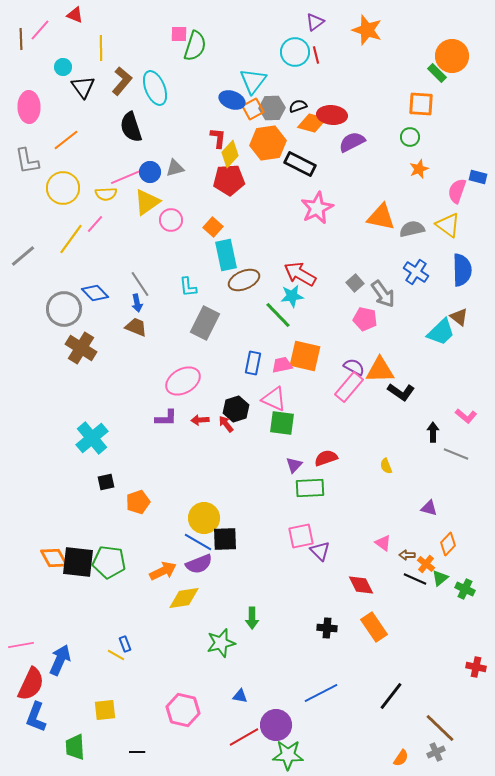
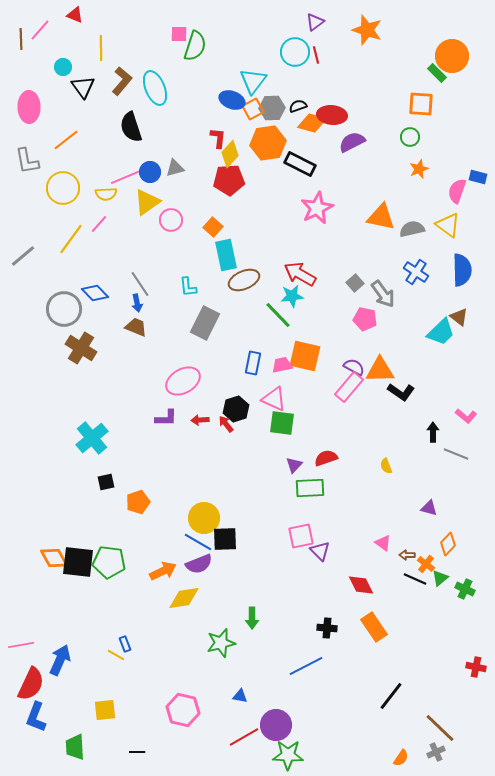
pink line at (95, 224): moved 4 px right
blue line at (321, 693): moved 15 px left, 27 px up
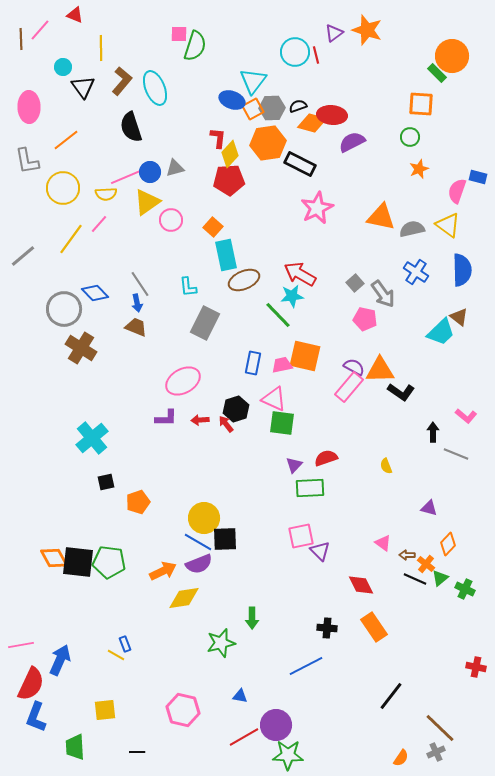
purple triangle at (315, 22): moved 19 px right, 11 px down
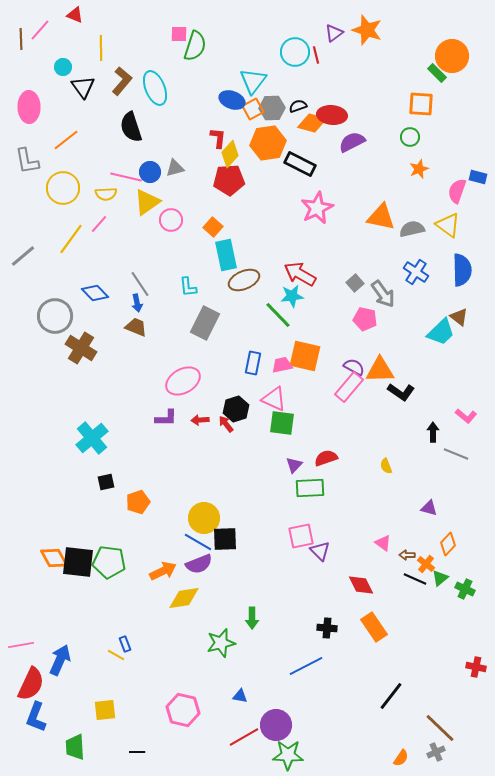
pink line at (126, 177): rotated 36 degrees clockwise
gray circle at (64, 309): moved 9 px left, 7 px down
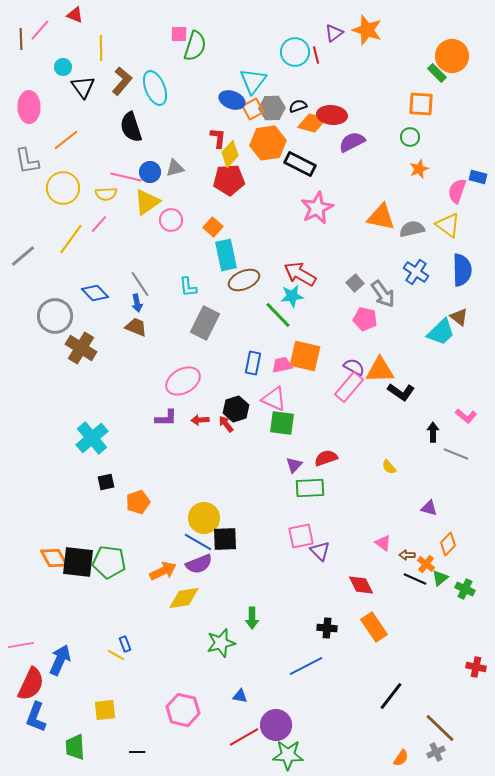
yellow semicircle at (386, 466): moved 3 px right, 1 px down; rotated 21 degrees counterclockwise
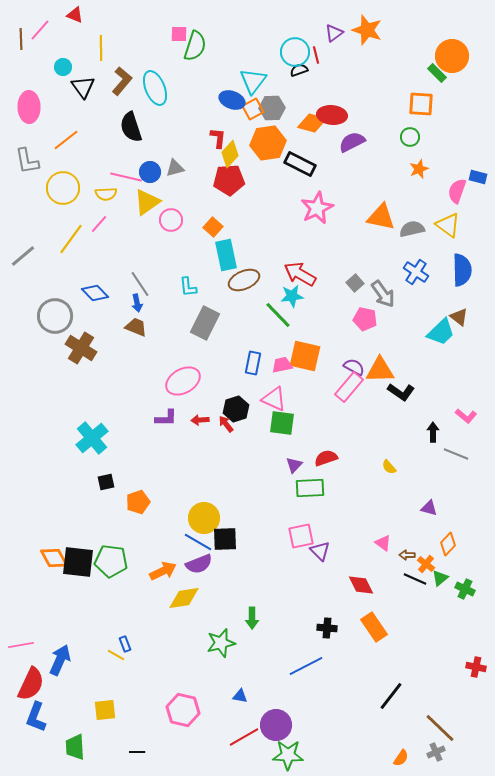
black semicircle at (298, 106): moved 1 px right, 36 px up
green pentagon at (109, 562): moved 2 px right, 1 px up
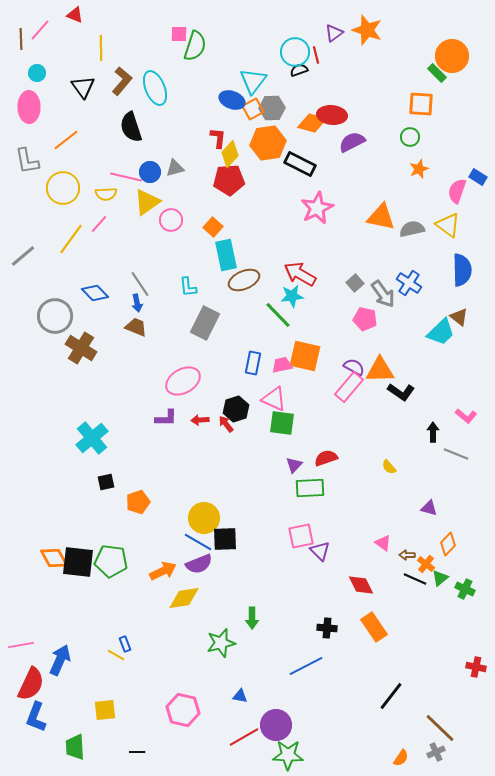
cyan circle at (63, 67): moved 26 px left, 6 px down
blue rectangle at (478, 177): rotated 18 degrees clockwise
blue cross at (416, 272): moved 7 px left, 11 px down
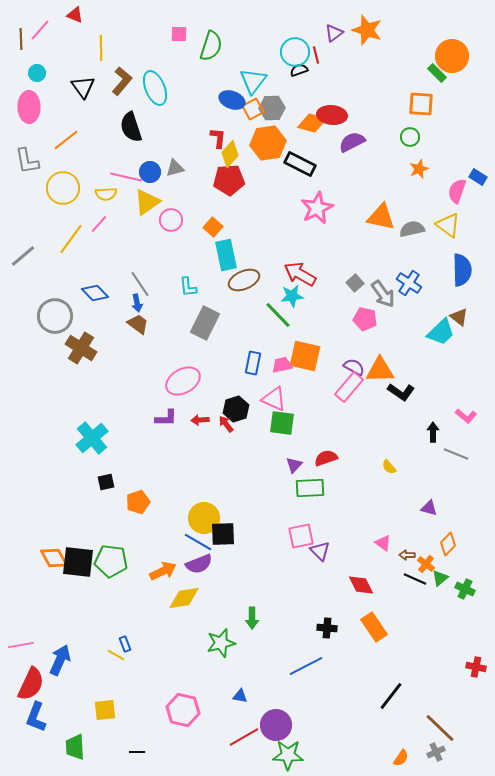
green semicircle at (195, 46): moved 16 px right
brown trapezoid at (136, 327): moved 2 px right, 3 px up; rotated 15 degrees clockwise
black square at (225, 539): moved 2 px left, 5 px up
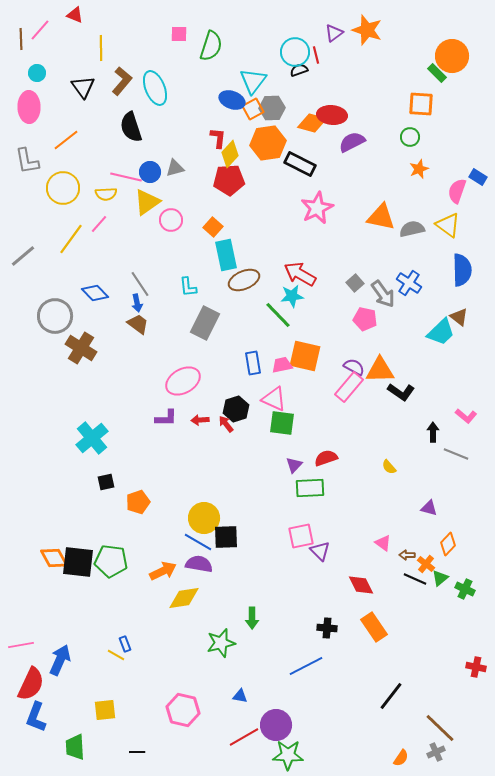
blue rectangle at (253, 363): rotated 20 degrees counterclockwise
black square at (223, 534): moved 3 px right, 3 px down
purple semicircle at (199, 564): rotated 148 degrees counterclockwise
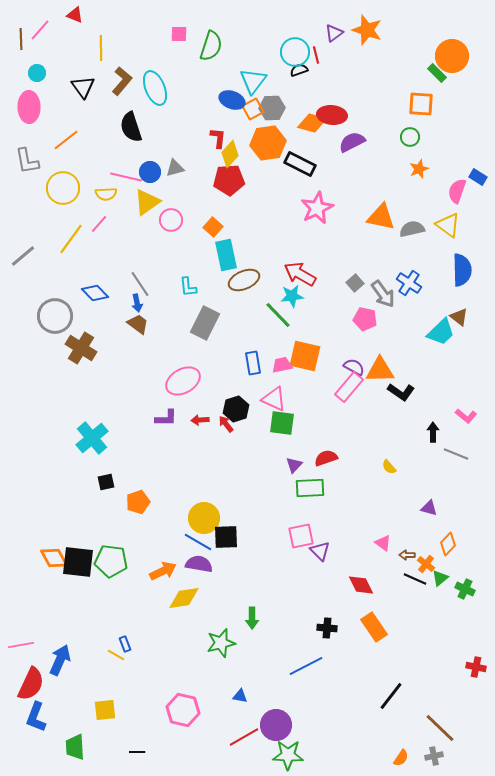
gray cross at (436, 752): moved 2 px left, 4 px down; rotated 12 degrees clockwise
